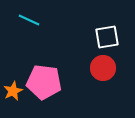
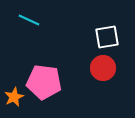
orange star: moved 1 px right, 6 px down
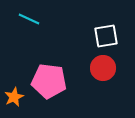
cyan line: moved 1 px up
white square: moved 1 px left, 1 px up
pink pentagon: moved 5 px right, 1 px up
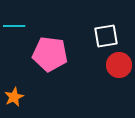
cyan line: moved 15 px left, 7 px down; rotated 25 degrees counterclockwise
red circle: moved 16 px right, 3 px up
pink pentagon: moved 1 px right, 27 px up
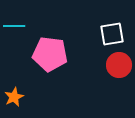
white square: moved 6 px right, 2 px up
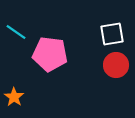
cyan line: moved 2 px right, 6 px down; rotated 35 degrees clockwise
red circle: moved 3 px left
orange star: rotated 12 degrees counterclockwise
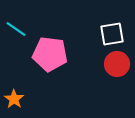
cyan line: moved 3 px up
red circle: moved 1 px right, 1 px up
orange star: moved 2 px down
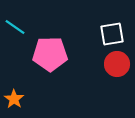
cyan line: moved 1 px left, 2 px up
pink pentagon: rotated 8 degrees counterclockwise
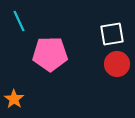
cyan line: moved 4 px right, 6 px up; rotated 30 degrees clockwise
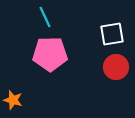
cyan line: moved 26 px right, 4 px up
red circle: moved 1 px left, 3 px down
orange star: moved 1 px left, 1 px down; rotated 18 degrees counterclockwise
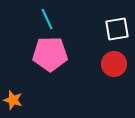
cyan line: moved 2 px right, 2 px down
white square: moved 5 px right, 5 px up
red circle: moved 2 px left, 3 px up
